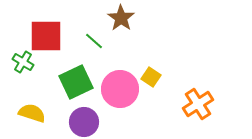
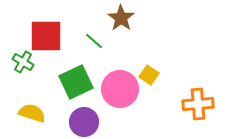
yellow square: moved 2 px left, 2 px up
orange cross: rotated 28 degrees clockwise
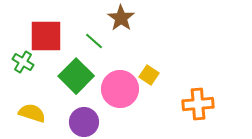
green square: moved 6 px up; rotated 20 degrees counterclockwise
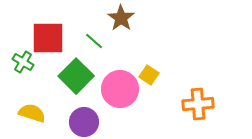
red square: moved 2 px right, 2 px down
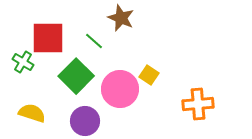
brown star: rotated 12 degrees counterclockwise
purple circle: moved 1 px right, 1 px up
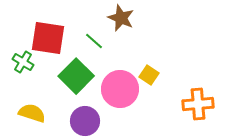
red square: rotated 9 degrees clockwise
